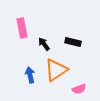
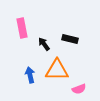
black rectangle: moved 3 px left, 3 px up
orange triangle: moved 1 px right; rotated 35 degrees clockwise
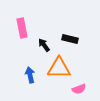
black arrow: moved 1 px down
orange triangle: moved 2 px right, 2 px up
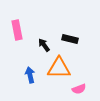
pink rectangle: moved 5 px left, 2 px down
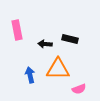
black arrow: moved 1 px right, 1 px up; rotated 48 degrees counterclockwise
orange triangle: moved 1 px left, 1 px down
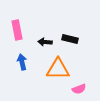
black arrow: moved 2 px up
blue arrow: moved 8 px left, 13 px up
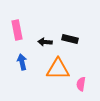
pink semicircle: moved 2 px right, 5 px up; rotated 120 degrees clockwise
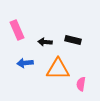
pink rectangle: rotated 12 degrees counterclockwise
black rectangle: moved 3 px right, 1 px down
blue arrow: moved 3 px right, 1 px down; rotated 84 degrees counterclockwise
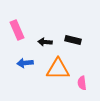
pink semicircle: moved 1 px right, 1 px up; rotated 16 degrees counterclockwise
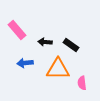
pink rectangle: rotated 18 degrees counterclockwise
black rectangle: moved 2 px left, 5 px down; rotated 21 degrees clockwise
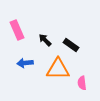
pink rectangle: rotated 18 degrees clockwise
black arrow: moved 2 px up; rotated 40 degrees clockwise
